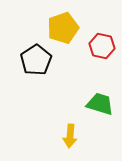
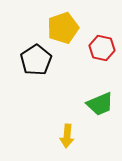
red hexagon: moved 2 px down
green trapezoid: rotated 140 degrees clockwise
yellow arrow: moved 3 px left
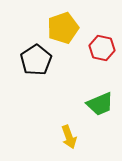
yellow arrow: moved 2 px right, 1 px down; rotated 25 degrees counterclockwise
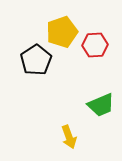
yellow pentagon: moved 1 px left, 4 px down
red hexagon: moved 7 px left, 3 px up; rotated 15 degrees counterclockwise
green trapezoid: moved 1 px right, 1 px down
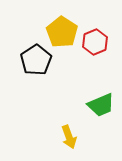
yellow pentagon: rotated 20 degrees counterclockwise
red hexagon: moved 3 px up; rotated 20 degrees counterclockwise
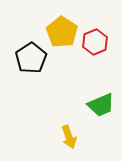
black pentagon: moved 5 px left, 2 px up
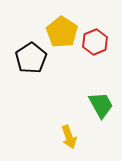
green trapezoid: rotated 96 degrees counterclockwise
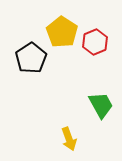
yellow arrow: moved 2 px down
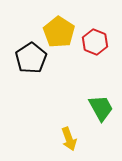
yellow pentagon: moved 3 px left
red hexagon: rotated 15 degrees counterclockwise
green trapezoid: moved 3 px down
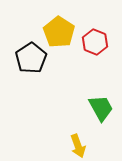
yellow arrow: moved 9 px right, 7 px down
